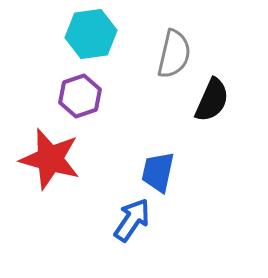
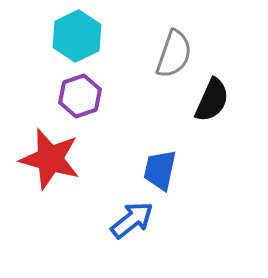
cyan hexagon: moved 14 px left, 2 px down; rotated 18 degrees counterclockwise
gray semicircle: rotated 6 degrees clockwise
blue trapezoid: moved 2 px right, 2 px up
blue arrow: rotated 18 degrees clockwise
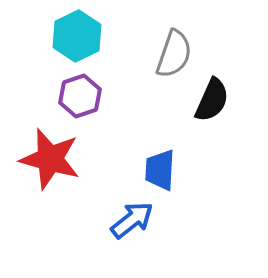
blue trapezoid: rotated 9 degrees counterclockwise
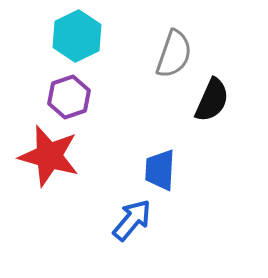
purple hexagon: moved 11 px left, 1 px down
red star: moved 1 px left, 3 px up
blue arrow: rotated 12 degrees counterclockwise
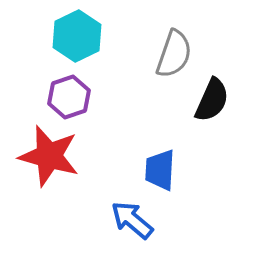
blue arrow: rotated 90 degrees counterclockwise
